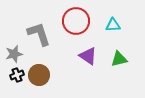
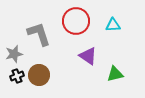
green triangle: moved 4 px left, 15 px down
black cross: moved 1 px down
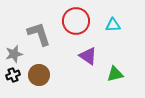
black cross: moved 4 px left, 1 px up
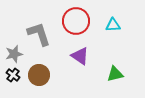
purple triangle: moved 8 px left
black cross: rotated 32 degrees counterclockwise
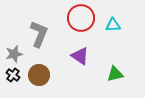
red circle: moved 5 px right, 3 px up
gray L-shape: rotated 40 degrees clockwise
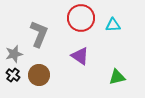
green triangle: moved 2 px right, 3 px down
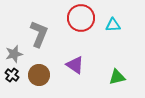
purple triangle: moved 5 px left, 9 px down
black cross: moved 1 px left
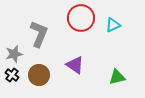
cyan triangle: rotated 21 degrees counterclockwise
